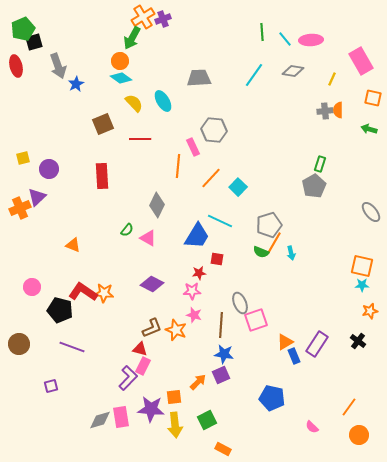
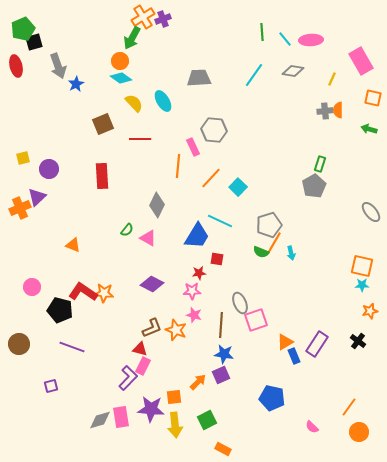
orange circle at (359, 435): moved 3 px up
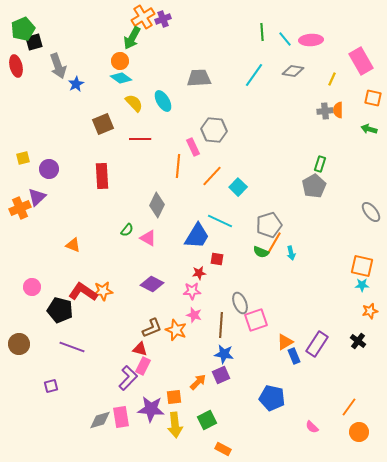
orange line at (211, 178): moved 1 px right, 2 px up
orange star at (104, 293): moved 1 px left, 2 px up; rotated 12 degrees counterclockwise
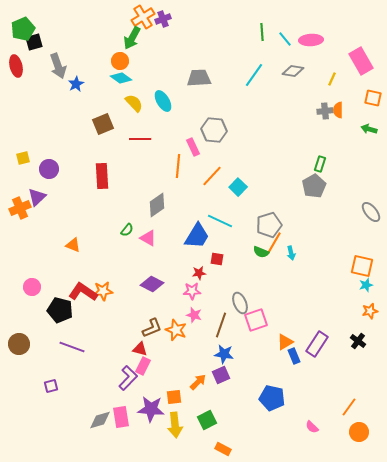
gray diamond at (157, 205): rotated 30 degrees clockwise
cyan star at (362, 285): moved 4 px right; rotated 16 degrees counterclockwise
brown line at (221, 325): rotated 15 degrees clockwise
